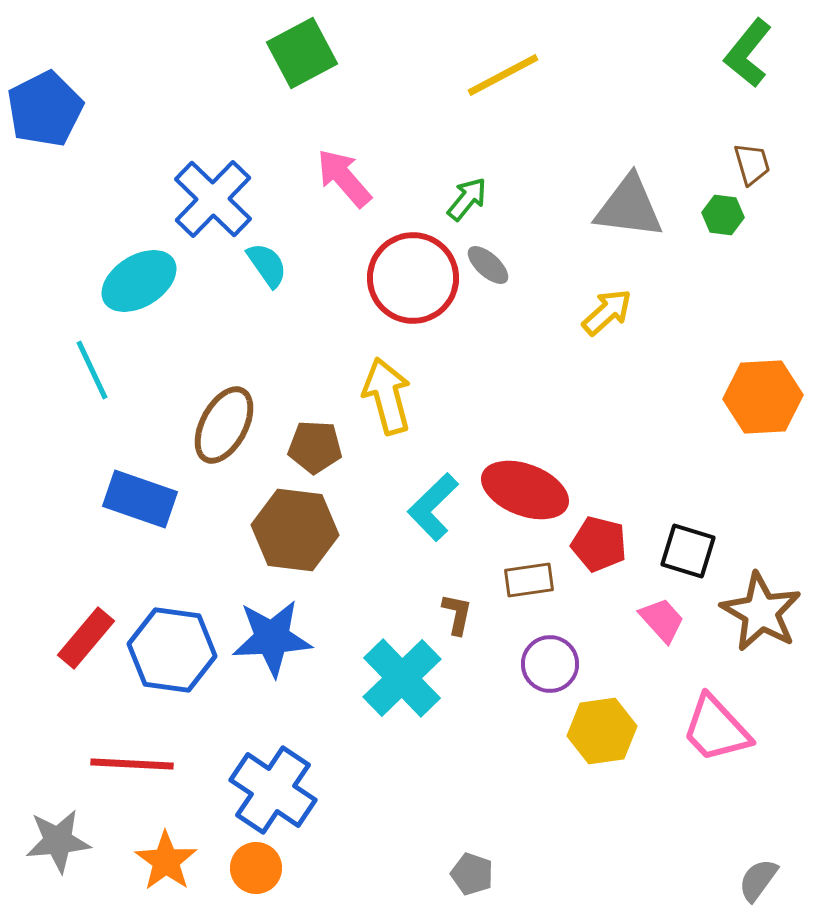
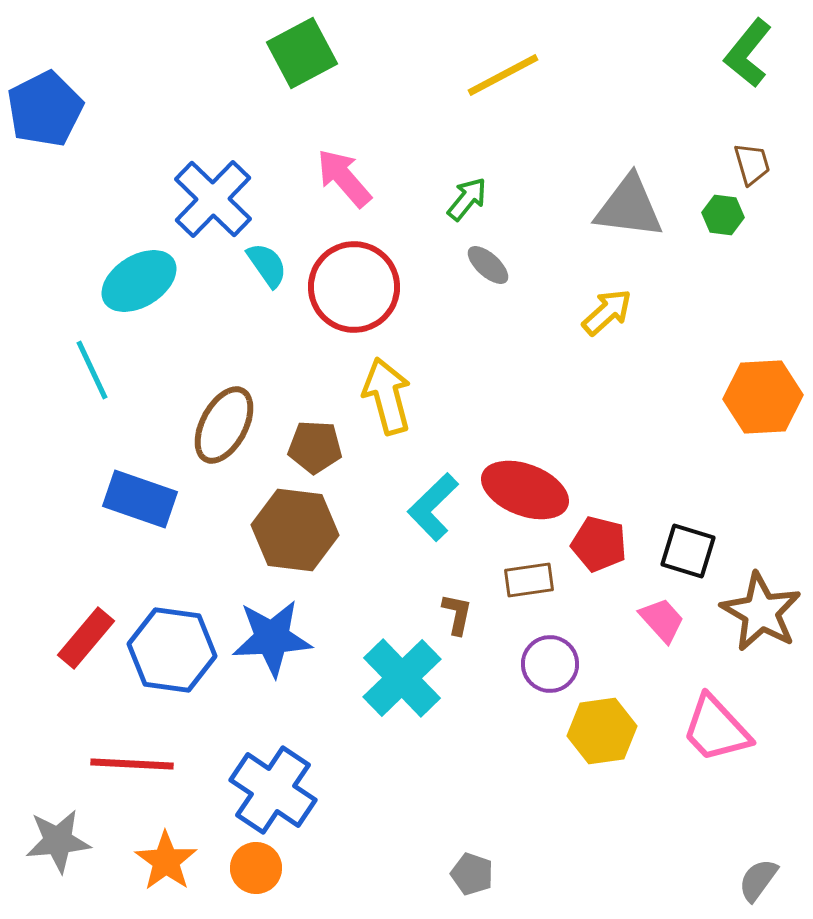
red circle at (413, 278): moved 59 px left, 9 px down
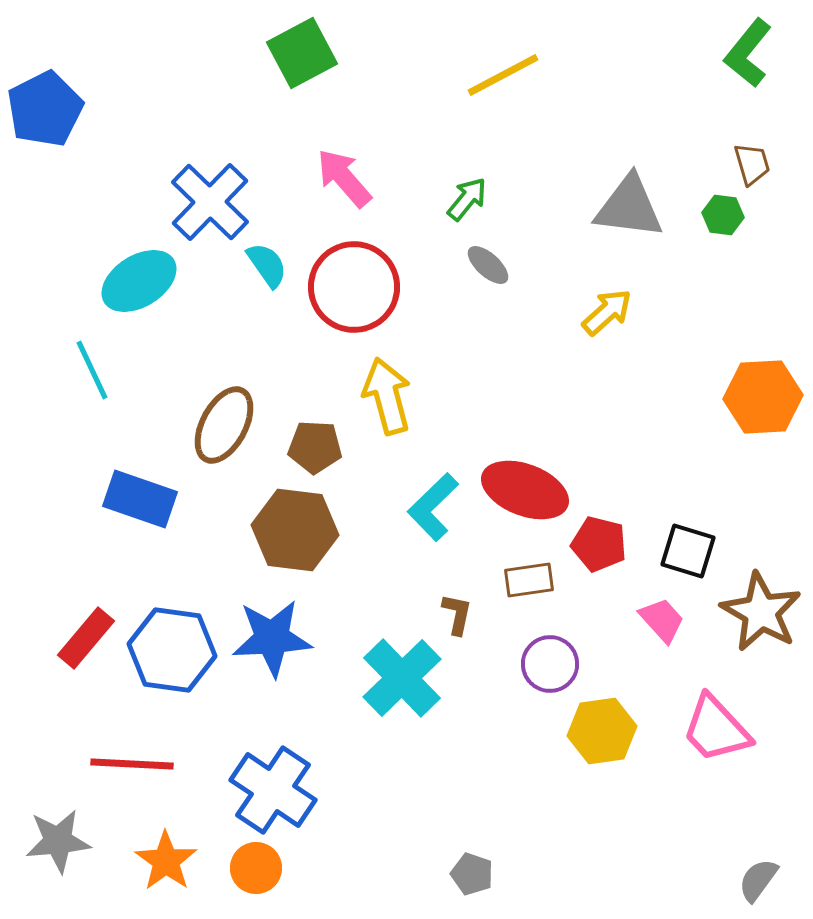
blue cross at (213, 199): moved 3 px left, 3 px down
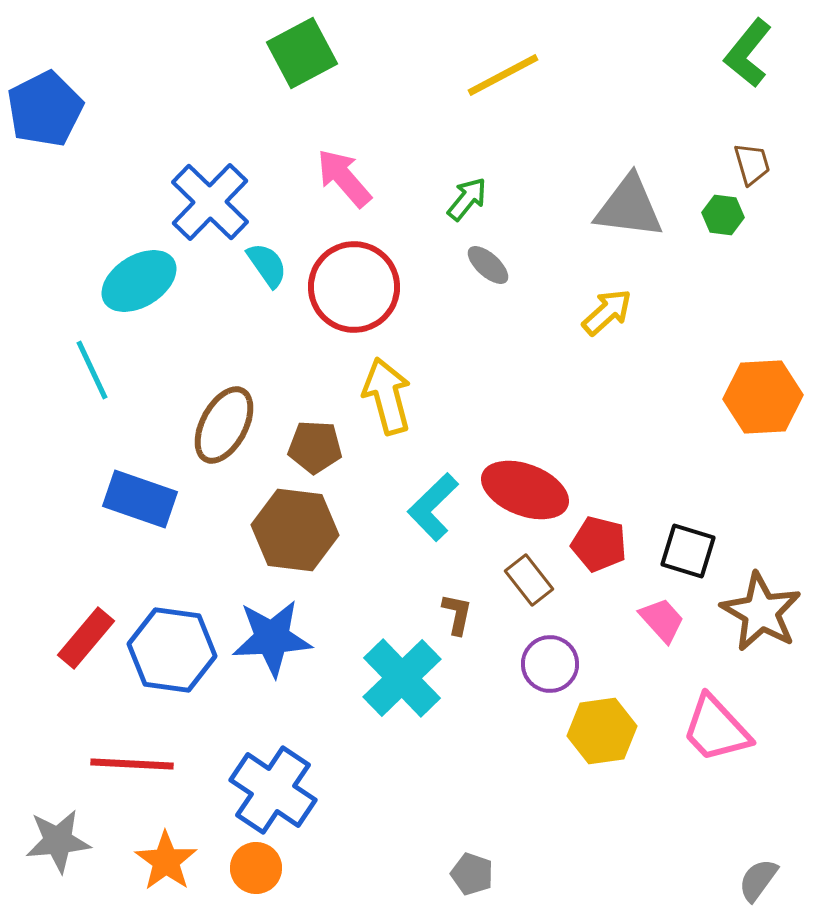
brown rectangle at (529, 580): rotated 60 degrees clockwise
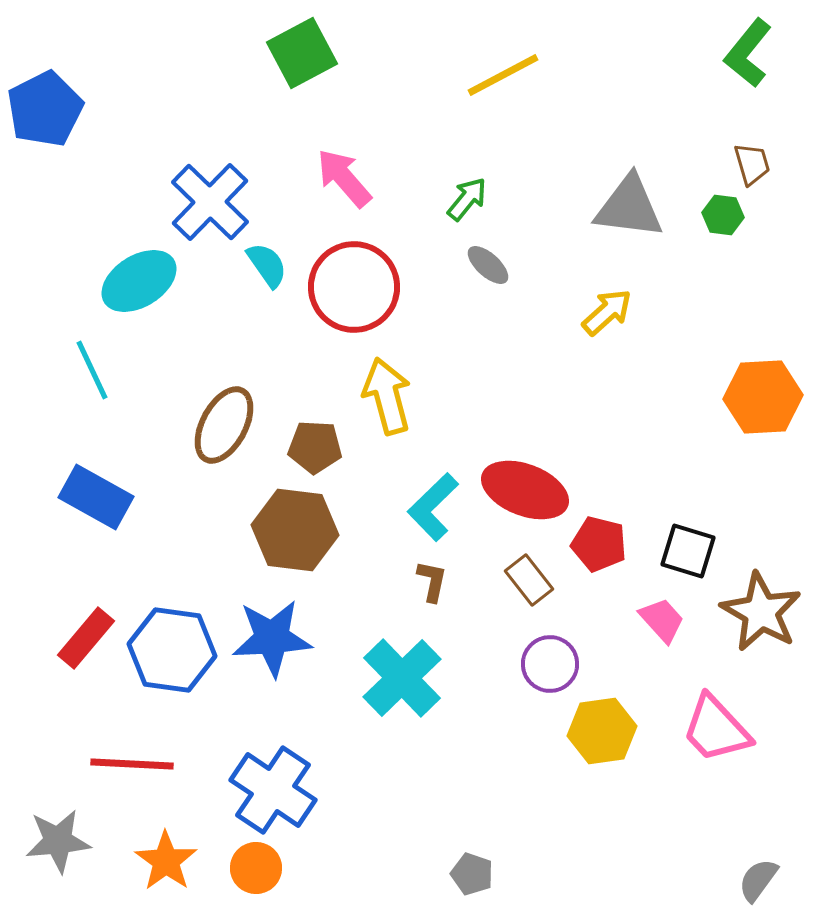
blue rectangle at (140, 499): moved 44 px left, 2 px up; rotated 10 degrees clockwise
brown L-shape at (457, 614): moved 25 px left, 33 px up
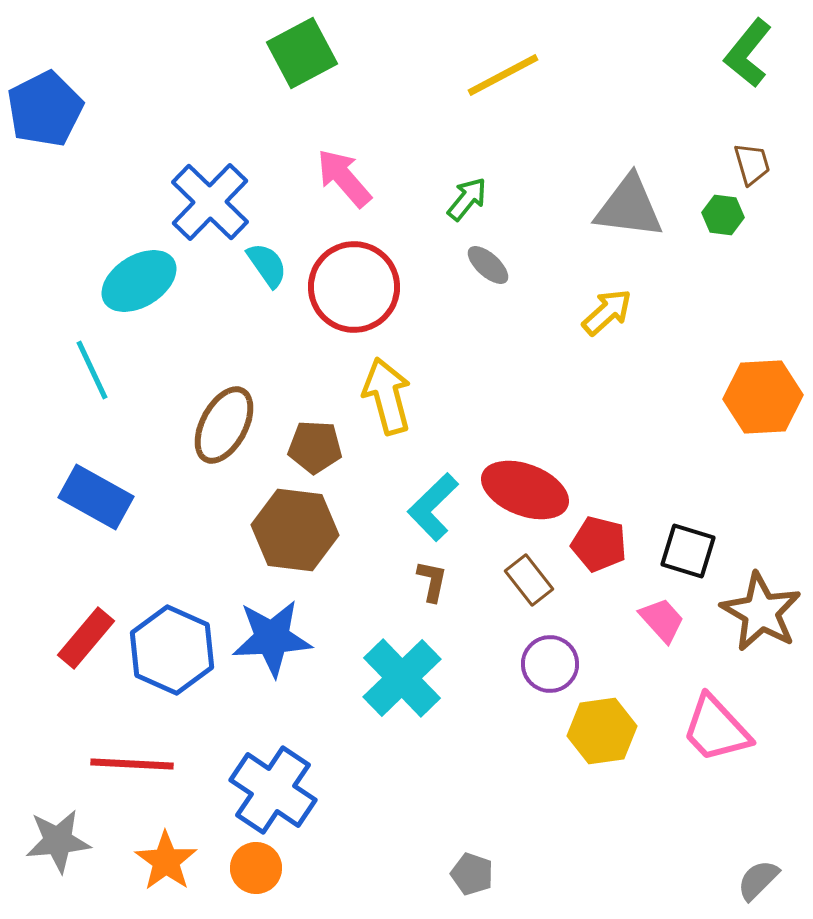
blue hexagon at (172, 650): rotated 16 degrees clockwise
gray semicircle at (758, 880): rotated 9 degrees clockwise
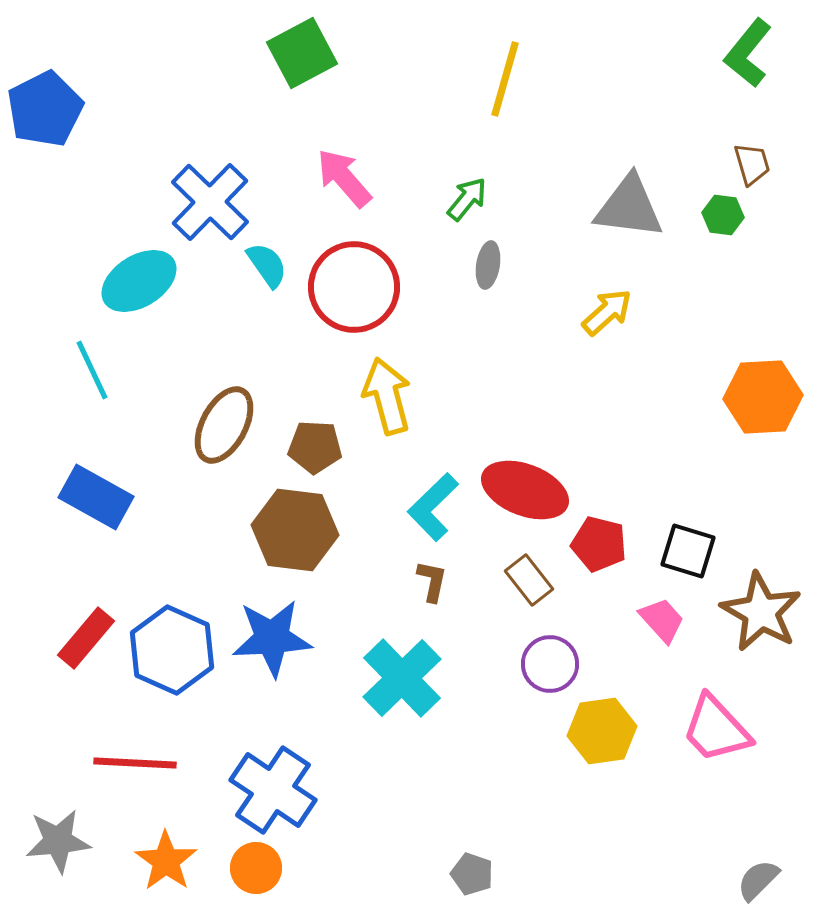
yellow line at (503, 75): moved 2 px right, 4 px down; rotated 46 degrees counterclockwise
gray ellipse at (488, 265): rotated 57 degrees clockwise
red line at (132, 764): moved 3 px right, 1 px up
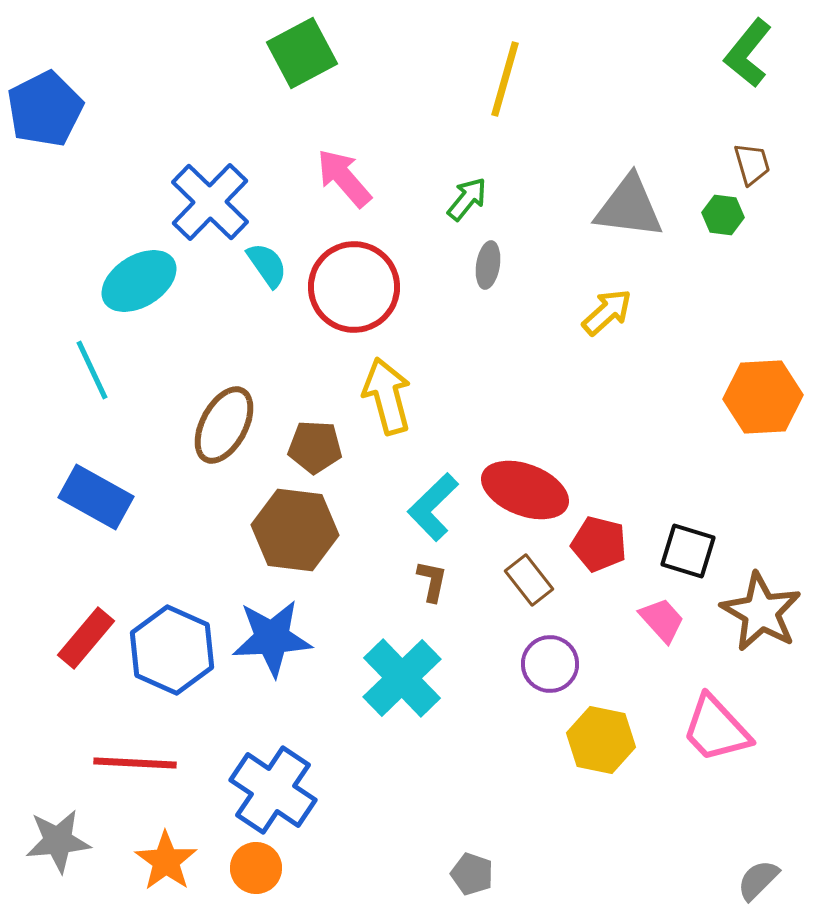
yellow hexagon at (602, 731): moved 1 px left, 9 px down; rotated 20 degrees clockwise
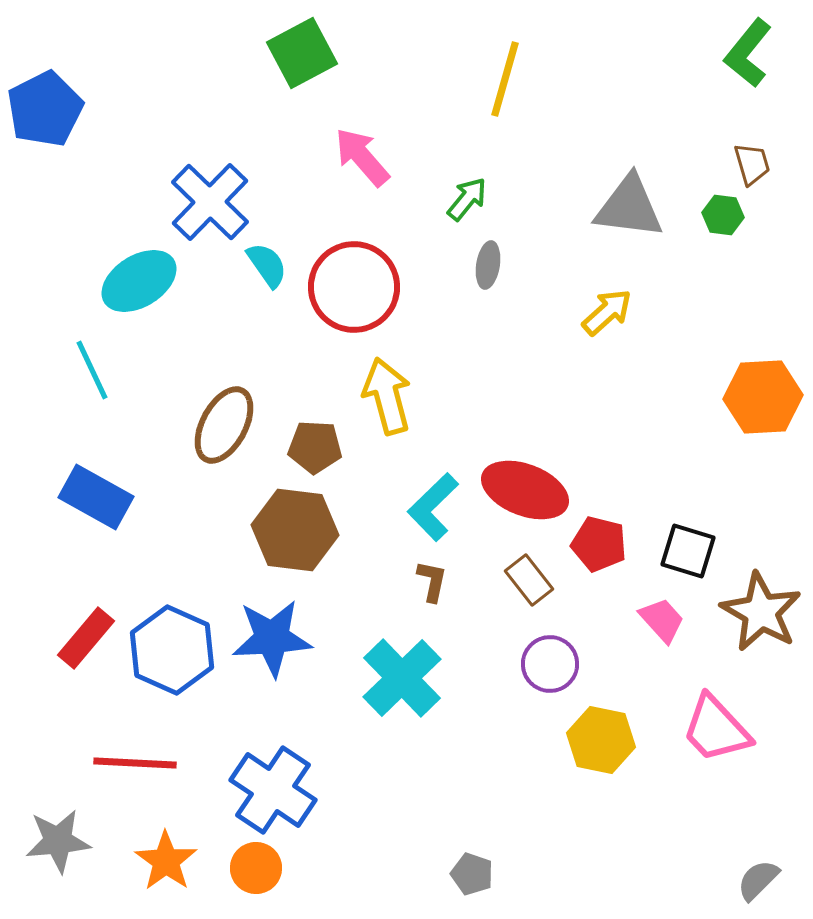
pink arrow at (344, 178): moved 18 px right, 21 px up
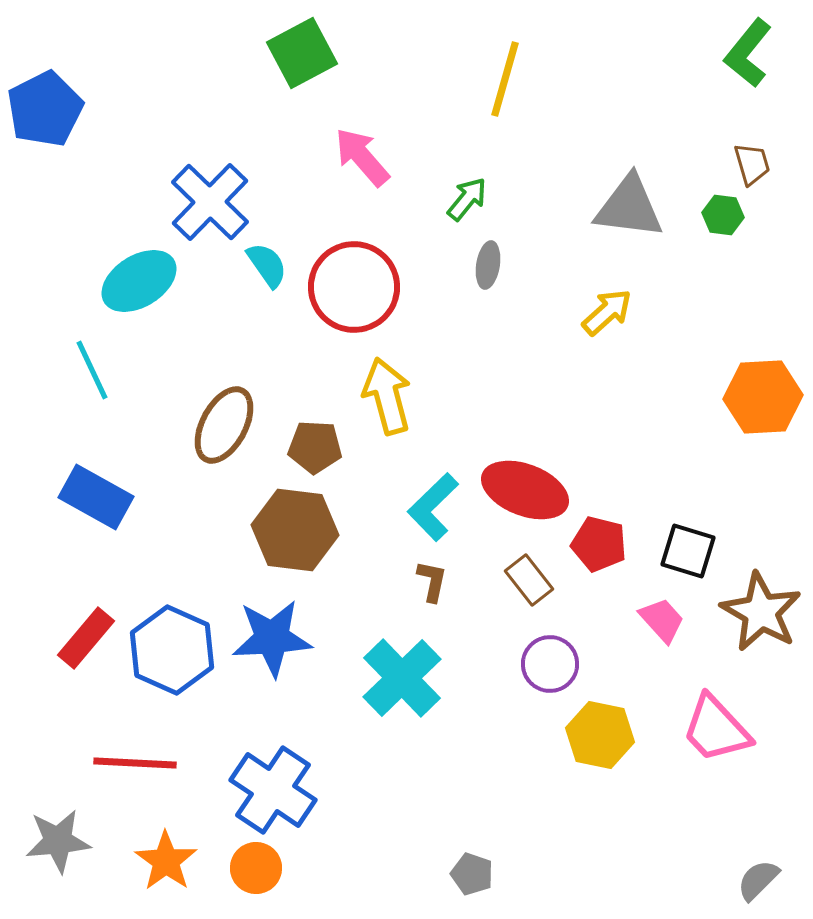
yellow hexagon at (601, 740): moved 1 px left, 5 px up
